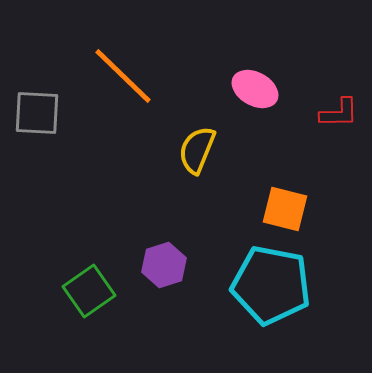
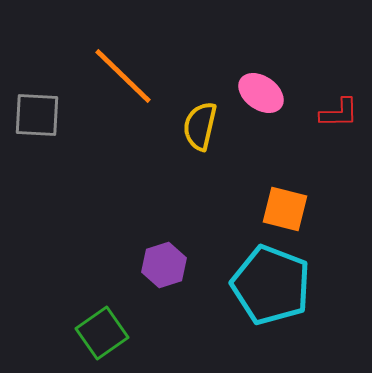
pink ellipse: moved 6 px right, 4 px down; rotated 6 degrees clockwise
gray square: moved 2 px down
yellow semicircle: moved 3 px right, 24 px up; rotated 9 degrees counterclockwise
cyan pentagon: rotated 10 degrees clockwise
green square: moved 13 px right, 42 px down
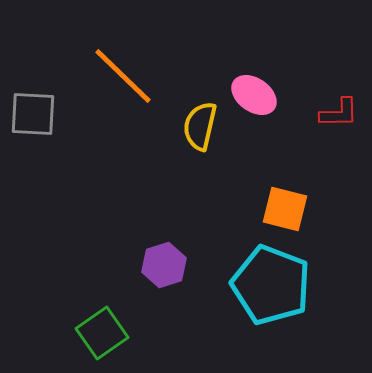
pink ellipse: moved 7 px left, 2 px down
gray square: moved 4 px left, 1 px up
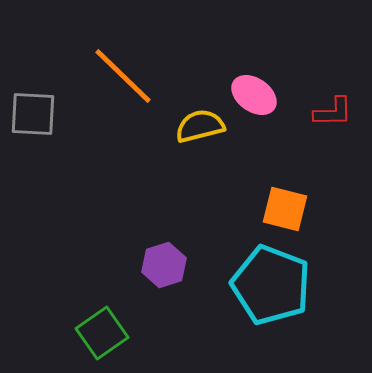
red L-shape: moved 6 px left, 1 px up
yellow semicircle: rotated 63 degrees clockwise
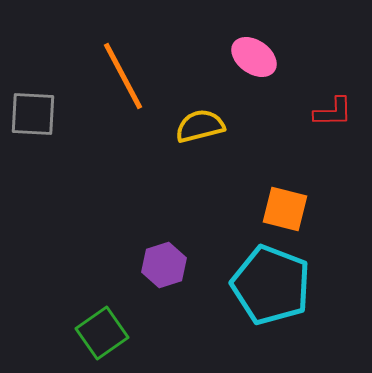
orange line: rotated 18 degrees clockwise
pink ellipse: moved 38 px up
